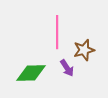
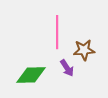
brown star: rotated 10 degrees clockwise
green diamond: moved 2 px down
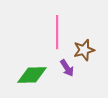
brown star: rotated 10 degrees counterclockwise
green diamond: moved 1 px right
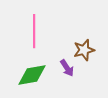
pink line: moved 23 px left, 1 px up
green diamond: rotated 8 degrees counterclockwise
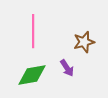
pink line: moved 1 px left
brown star: moved 8 px up
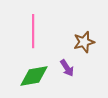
green diamond: moved 2 px right, 1 px down
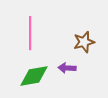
pink line: moved 3 px left, 2 px down
purple arrow: rotated 126 degrees clockwise
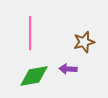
purple arrow: moved 1 px right, 1 px down
